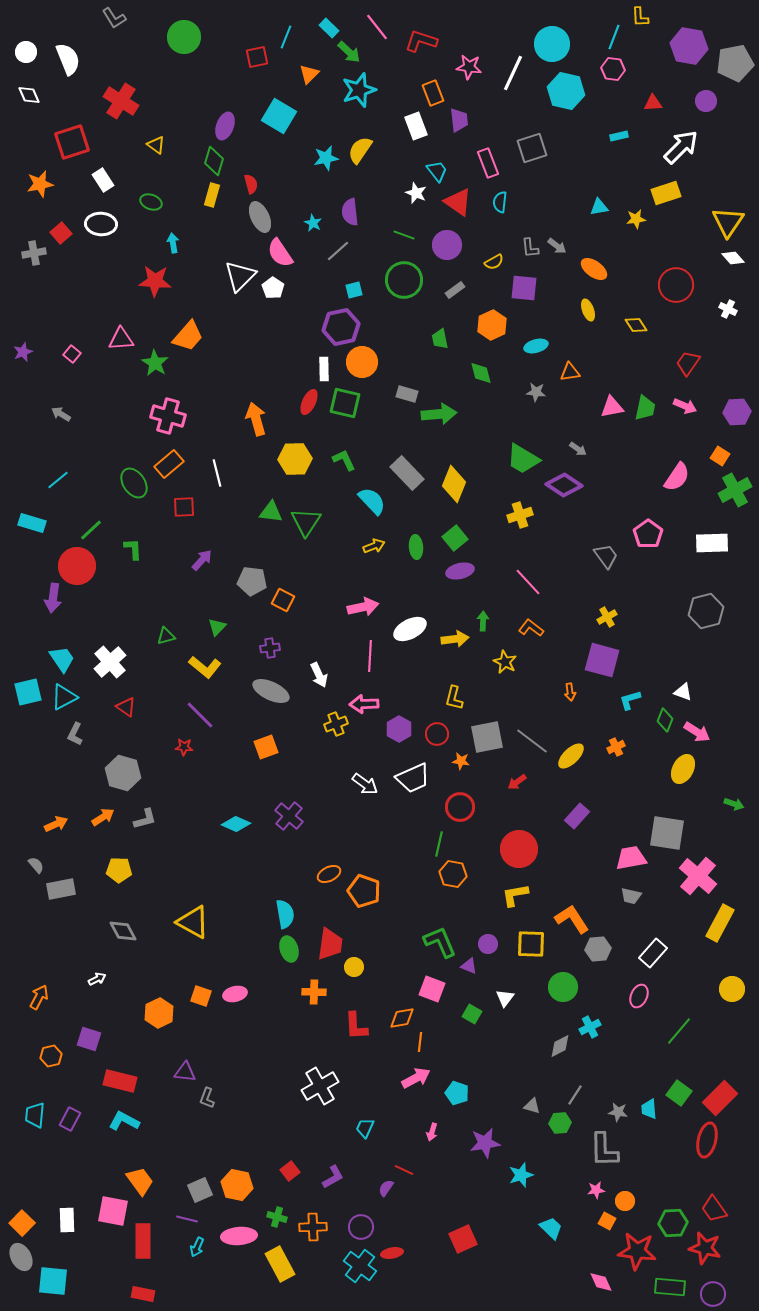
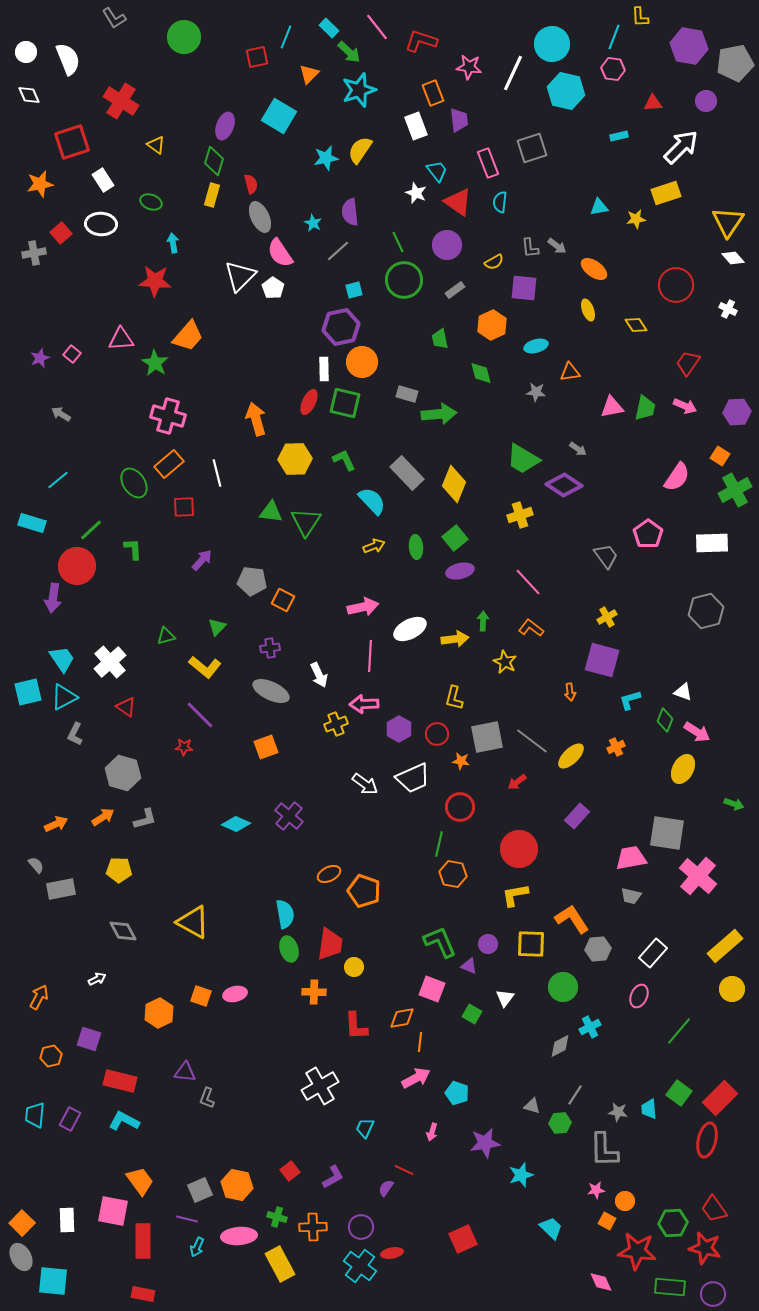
green line at (404, 235): moved 6 px left, 7 px down; rotated 45 degrees clockwise
purple star at (23, 352): moved 17 px right, 6 px down
yellow rectangle at (720, 923): moved 5 px right, 23 px down; rotated 21 degrees clockwise
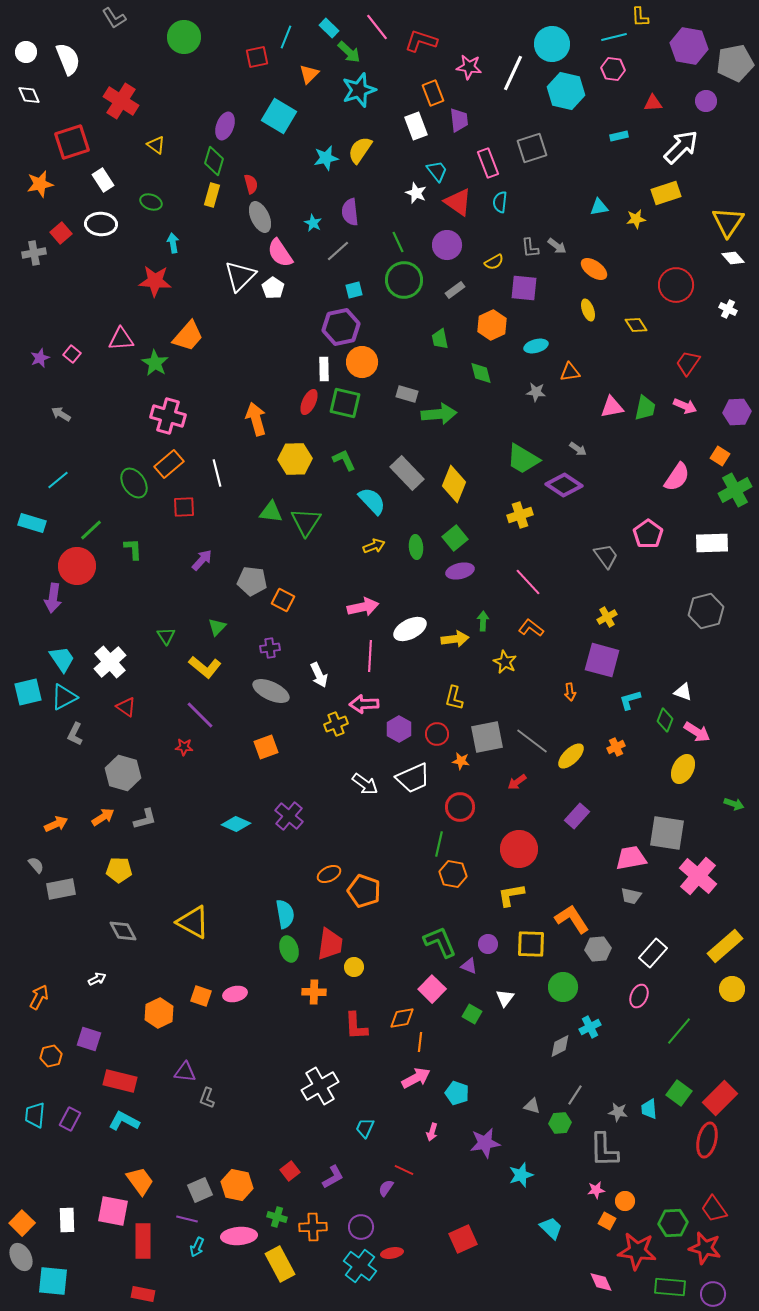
cyan line at (614, 37): rotated 55 degrees clockwise
green triangle at (166, 636): rotated 48 degrees counterclockwise
yellow L-shape at (515, 895): moved 4 px left
pink square at (432, 989): rotated 24 degrees clockwise
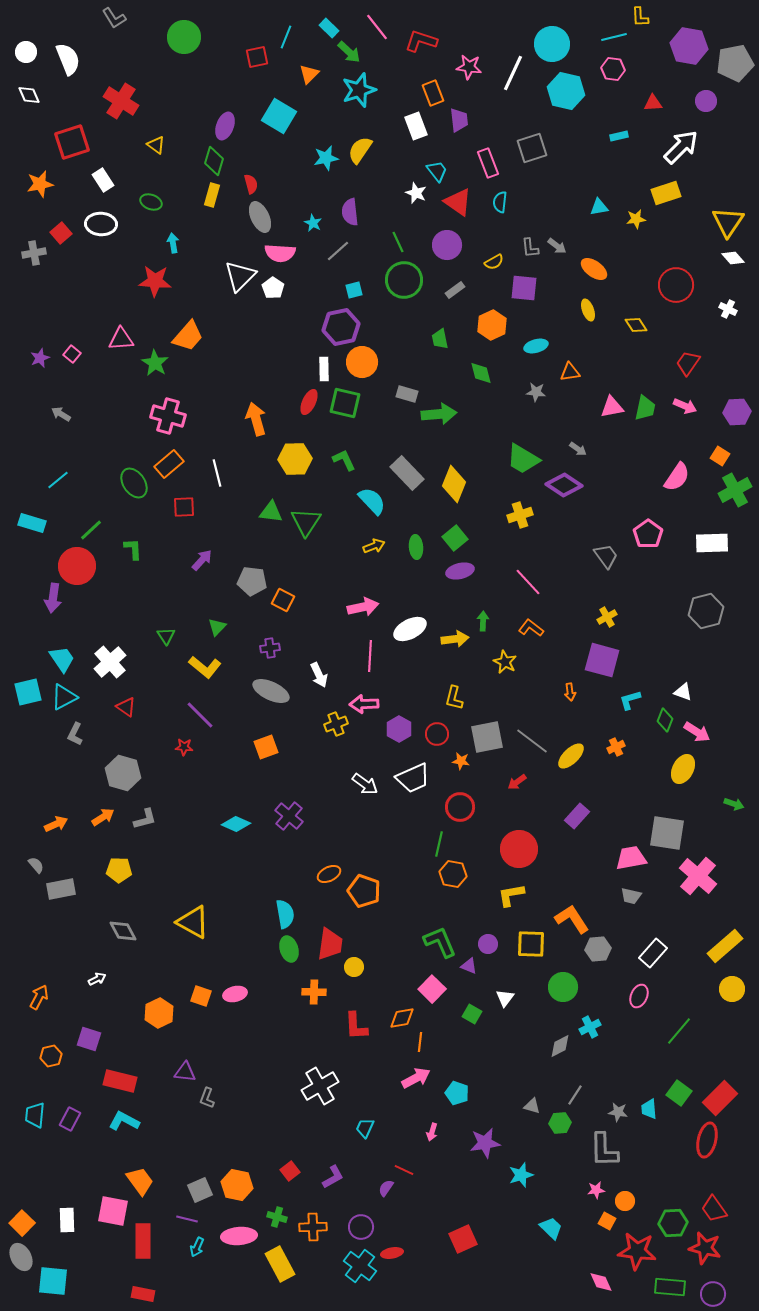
pink semicircle at (280, 253): rotated 52 degrees counterclockwise
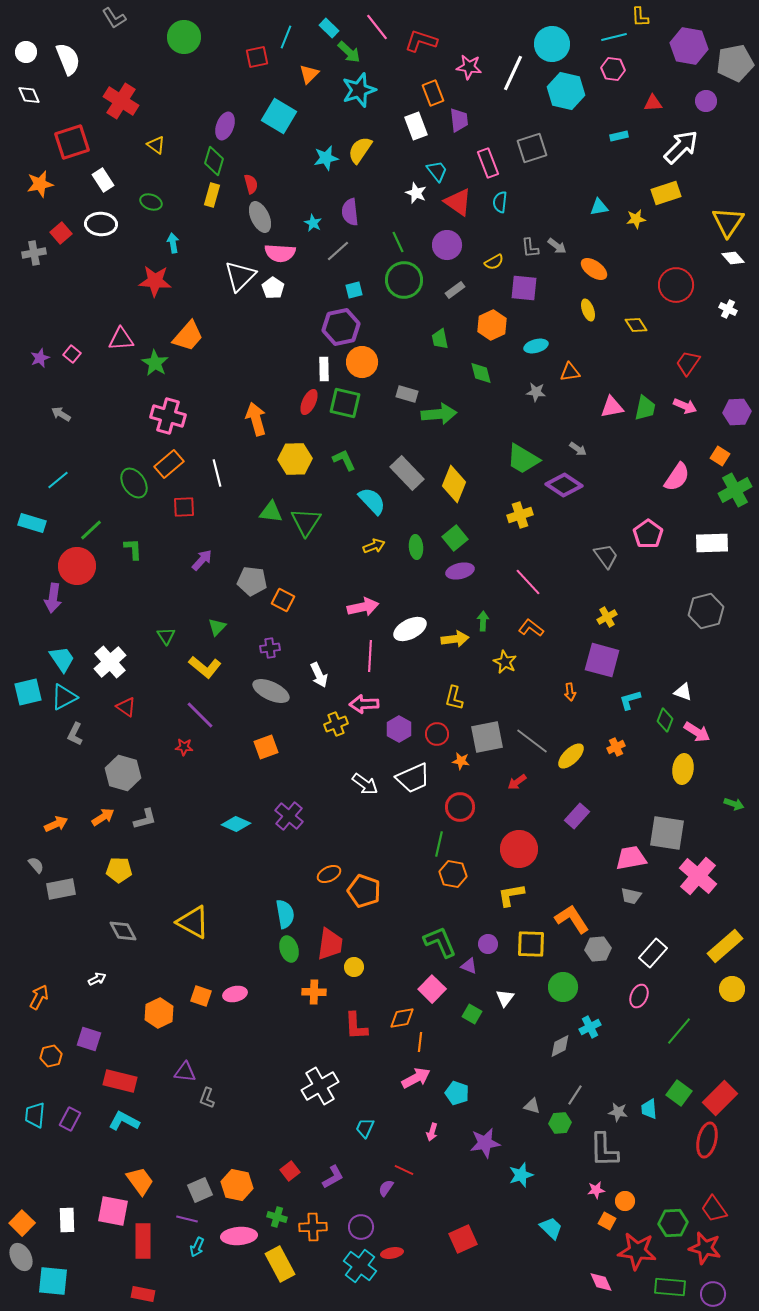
yellow ellipse at (683, 769): rotated 20 degrees counterclockwise
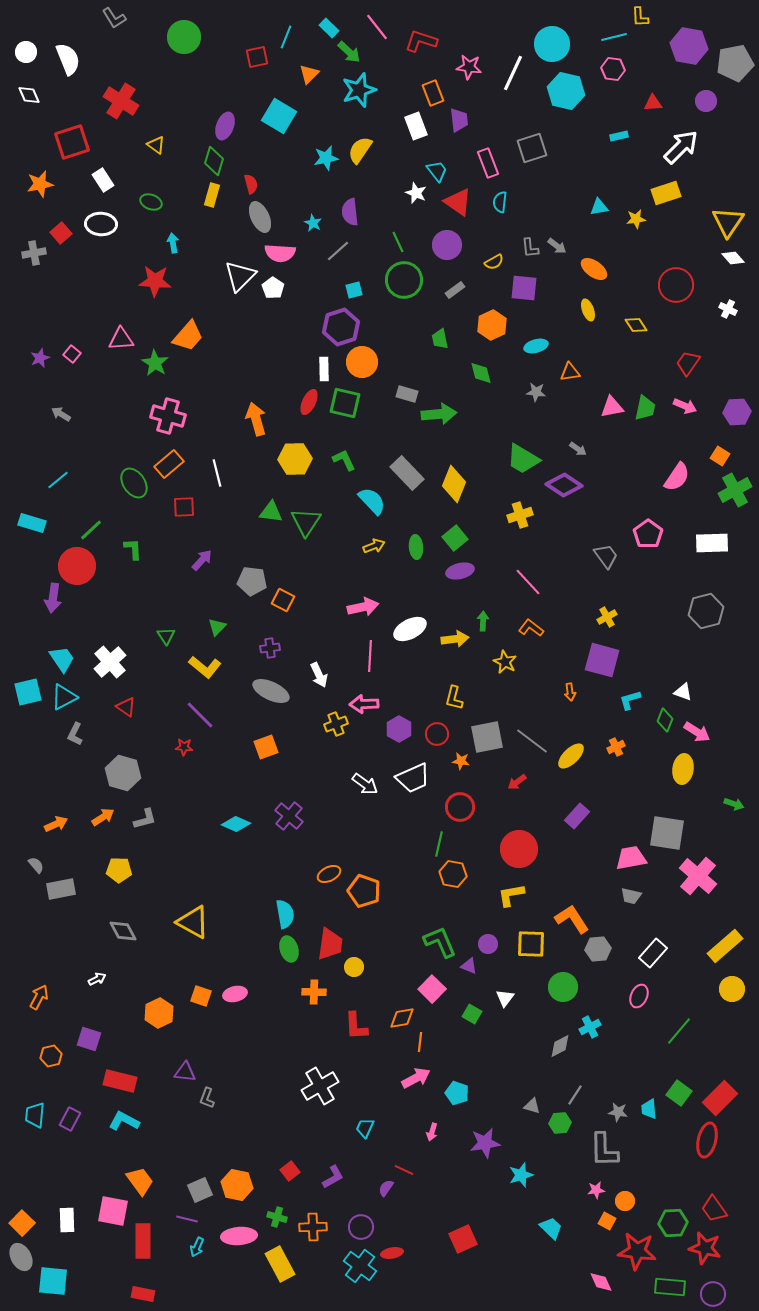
purple hexagon at (341, 327): rotated 6 degrees counterclockwise
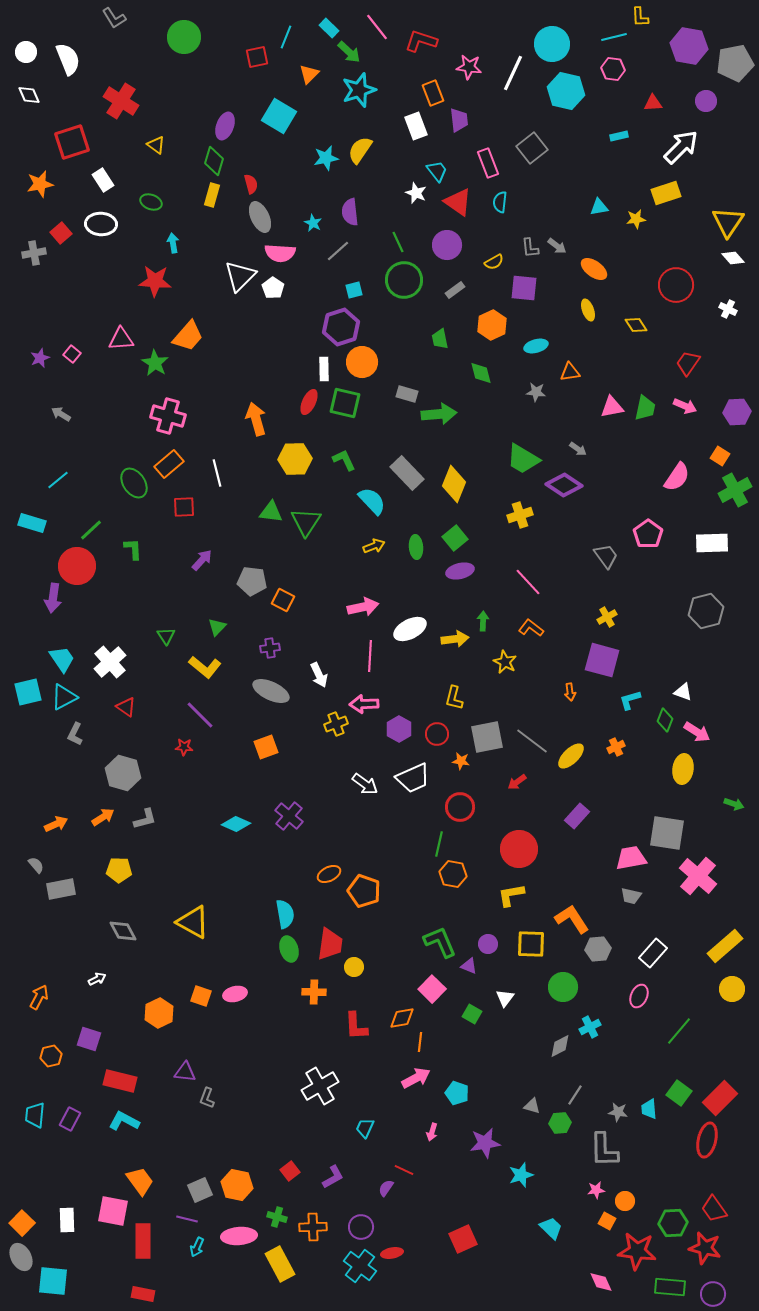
gray square at (532, 148): rotated 20 degrees counterclockwise
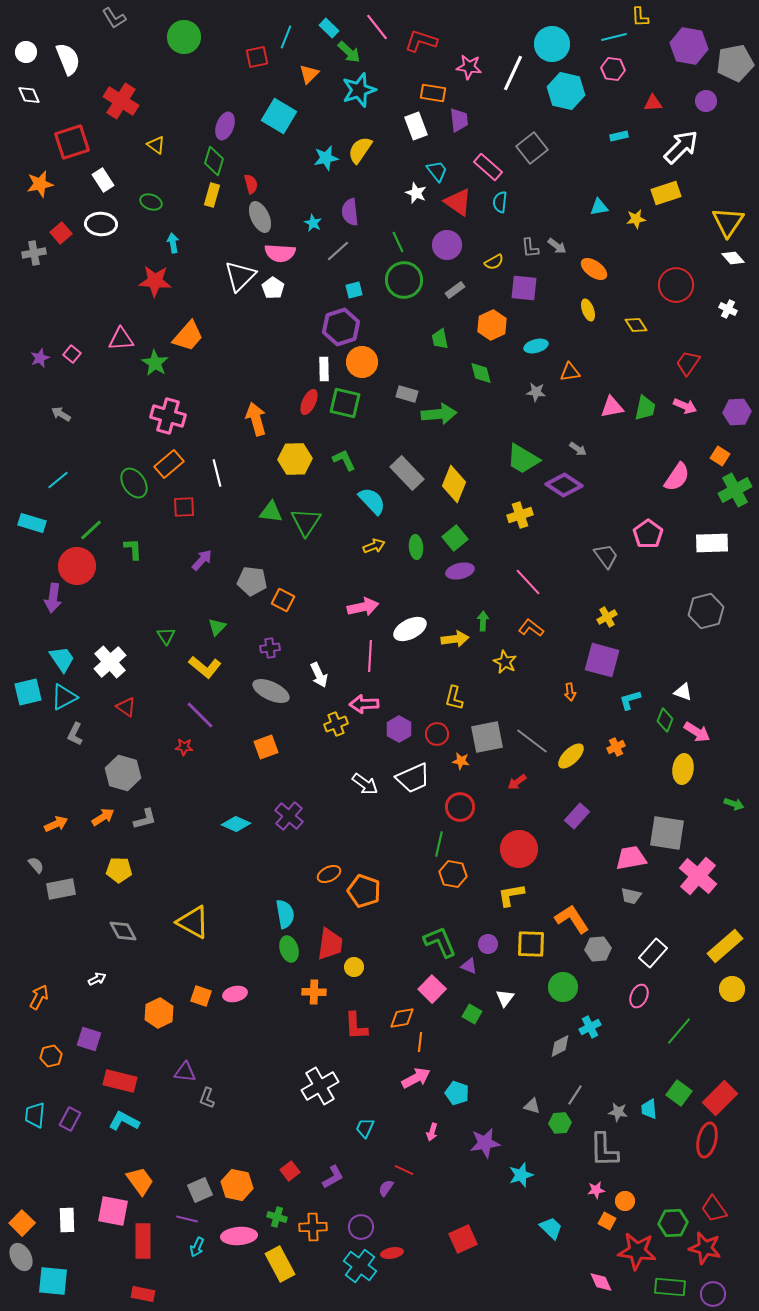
orange rectangle at (433, 93): rotated 60 degrees counterclockwise
pink rectangle at (488, 163): moved 4 px down; rotated 28 degrees counterclockwise
